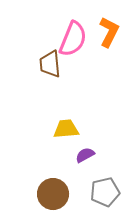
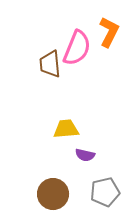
pink semicircle: moved 4 px right, 9 px down
purple semicircle: rotated 138 degrees counterclockwise
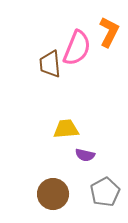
gray pentagon: rotated 16 degrees counterclockwise
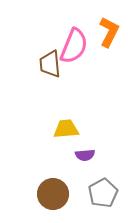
pink semicircle: moved 3 px left, 2 px up
purple semicircle: rotated 18 degrees counterclockwise
gray pentagon: moved 2 px left, 1 px down
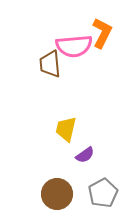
orange L-shape: moved 7 px left, 1 px down
pink semicircle: rotated 63 degrees clockwise
yellow trapezoid: rotated 72 degrees counterclockwise
purple semicircle: rotated 30 degrees counterclockwise
brown circle: moved 4 px right
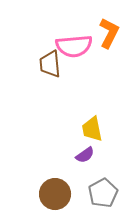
orange L-shape: moved 7 px right
yellow trapezoid: moved 26 px right; rotated 24 degrees counterclockwise
brown circle: moved 2 px left
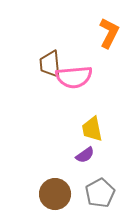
pink semicircle: moved 31 px down
gray pentagon: moved 3 px left
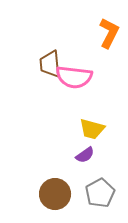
pink semicircle: rotated 12 degrees clockwise
yellow trapezoid: rotated 64 degrees counterclockwise
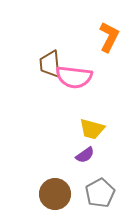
orange L-shape: moved 4 px down
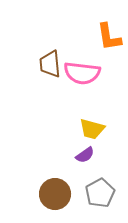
orange L-shape: rotated 144 degrees clockwise
pink semicircle: moved 8 px right, 4 px up
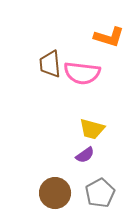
orange L-shape: rotated 64 degrees counterclockwise
brown circle: moved 1 px up
